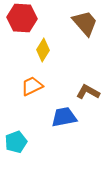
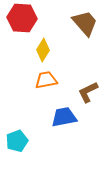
orange trapezoid: moved 14 px right, 6 px up; rotated 15 degrees clockwise
brown L-shape: rotated 55 degrees counterclockwise
cyan pentagon: moved 1 px right, 1 px up
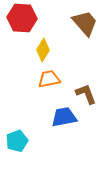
orange trapezoid: moved 3 px right, 1 px up
brown L-shape: moved 2 px left, 2 px down; rotated 95 degrees clockwise
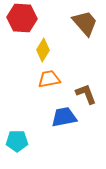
cyan pentagon: rotated 20 degrees clockwise
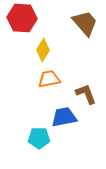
cyan pentagon: moved 22 px right, 3 px up
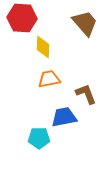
yellow diamond: moved 3 px up; rotated 30 degrees counterclockwise
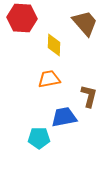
yellow diamond: moved 11 px right, 2 px up
brown L-shape: moved 3 px right, 2 px down; rotated 35 degrees clockwise
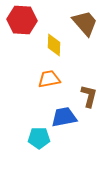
red hexagon: moved 2 px down
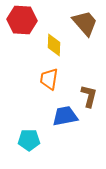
orange trapezoid: rotated 70 degrees counterclockwise
blue trapezoid: moved 1 px right, 1 px up
cyan pentagon: moved 10 px left, 2 px down
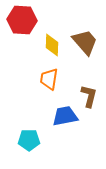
brown trapezoid: moved 19 px down
yellow diamond: moved 2 px left
